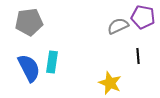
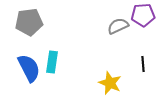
purple pentagon: moved 2 px up; rotated 15 degrees counterclockwise
black line: moved 5 px right, 8 px down
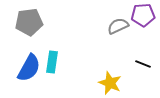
black line: rotated 63 degrees counterclockwise
blue semicircle: rotated 56 degrees clockwise
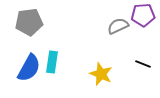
yellow star: moved 9 px left, 9 px up
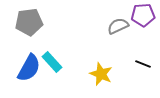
cyan rectangle: rotated 50 degrees counterclockwise
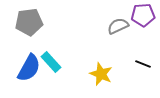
cyan rectangle: moved 1 px left
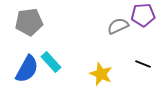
blue semicircle: moved 2 px left, 1 px down
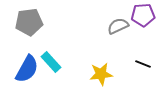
yellow star: rotated 30 degrees counterclockwise
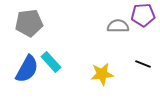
gray pentagon: moved 1 px down
gray semicircle: rotated 25 degrees clockwise
yellow star: moved 1 px right
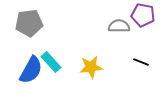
purple pentagon: rotated 15 degrees clockwise
gray semicircle: moved 1 px right
black line: moved 2 px left, 2 px up
blue semicircle: moved 4 px right, 1 px down
yellow star: moved 11 px left, 7 px up
